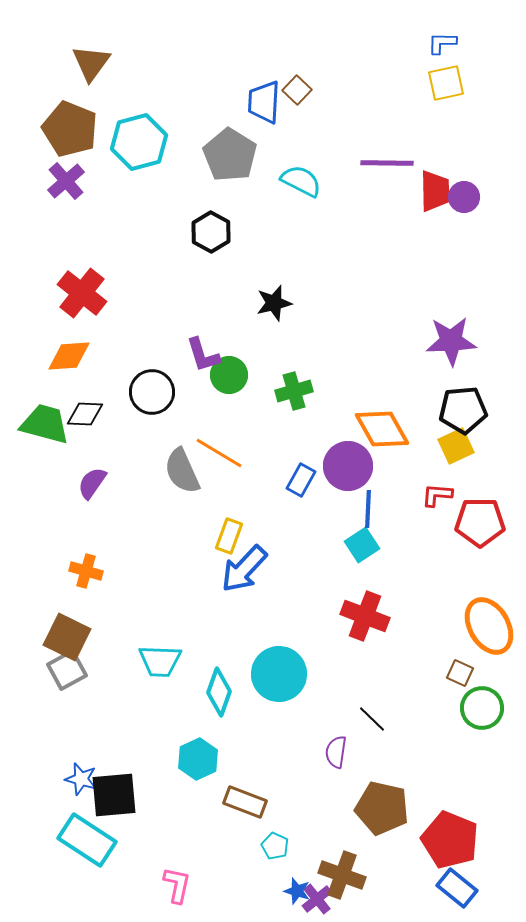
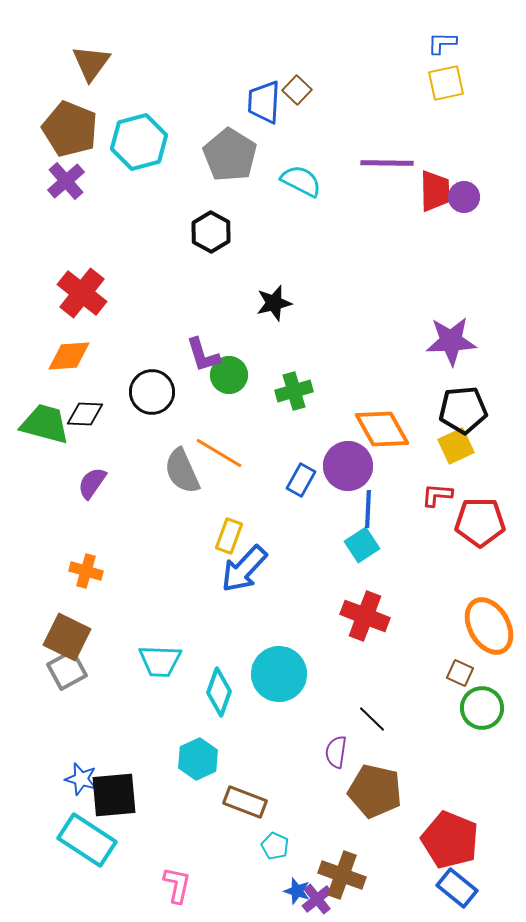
brown pentagon at (382, 808): moved 7 px left, 17 px up
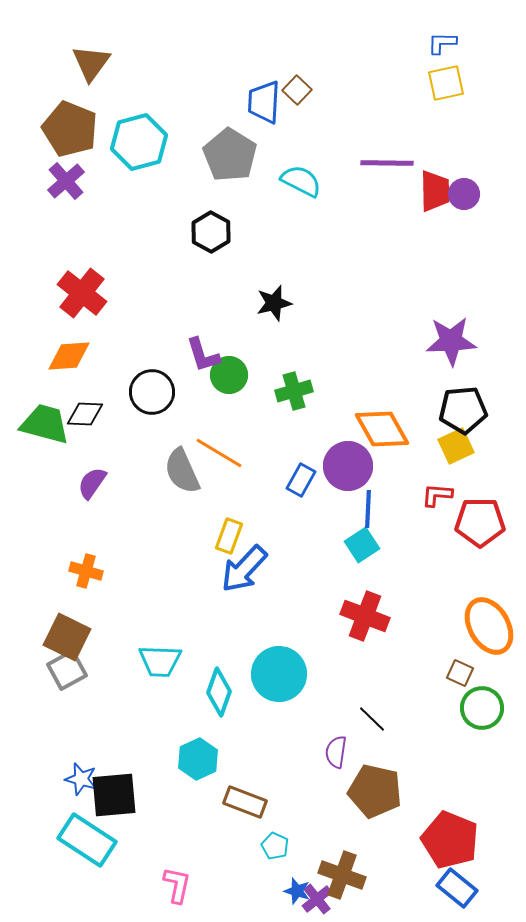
purple circle at (464, 197): moved 3 px up
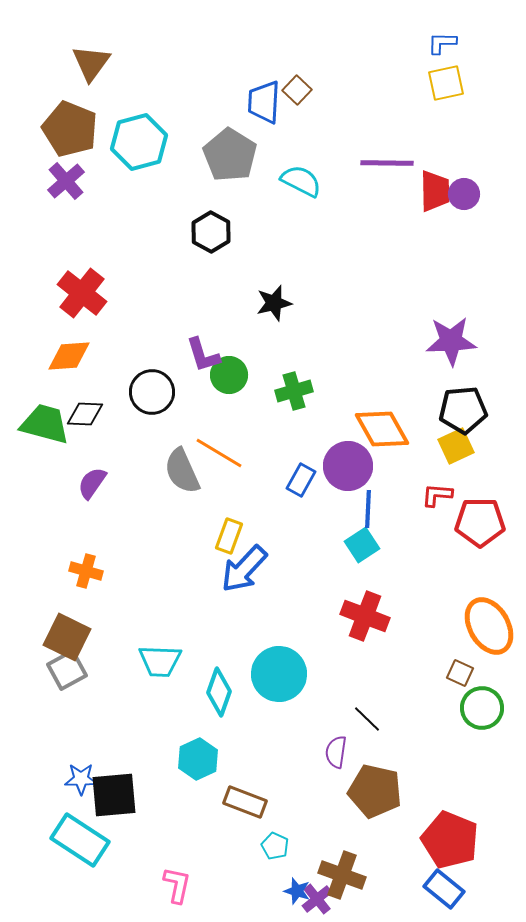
black line at (372, 719): moved 5 px left
blue star at (81, 779): rotated 16 degrees counterclockwise
cyan rectangle at (87, 840): moved 7 px left
blue rectangle at (457, 888): moved 13 px left, 1 px down
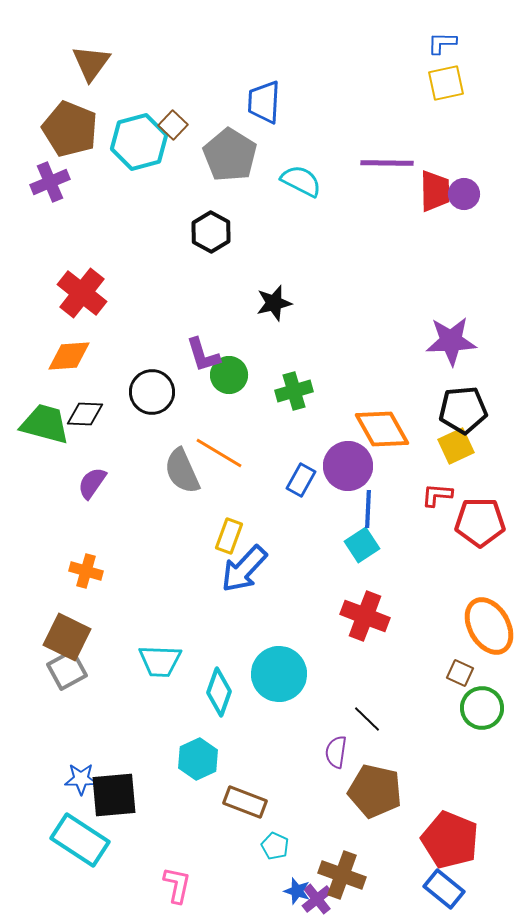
brown square at (297, 90): moved 124 px left, 35 px down
purple cross at (66, 181): moved 16 px left, 1 px down; rotated 18 degrees clockwise
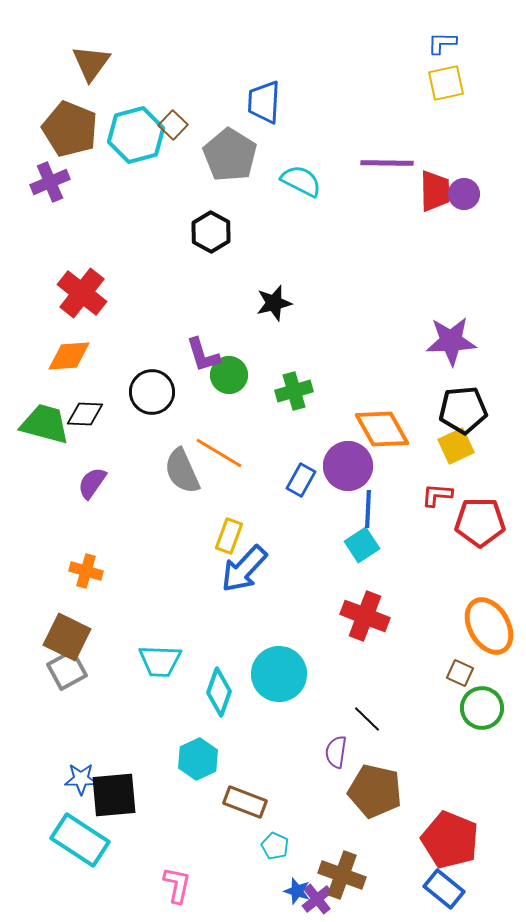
cyan hexagon at (139, 142): moved 3 px left, 7 px up
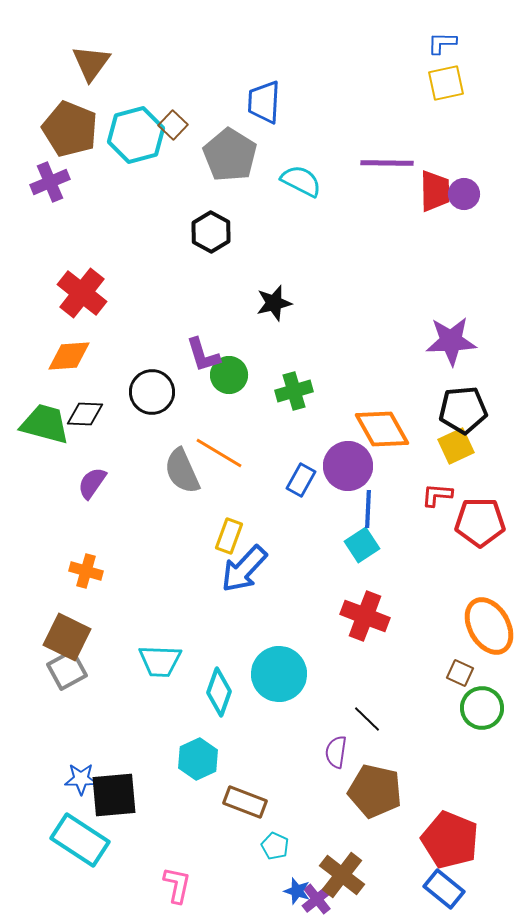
brown cross at (342, 875): rotated 18 degrees clockwise
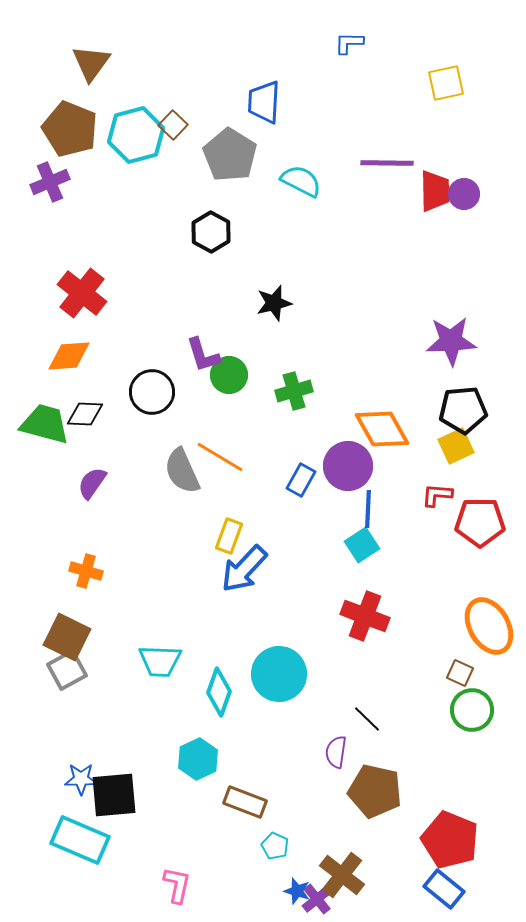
blue L-shape at (442, 43): moved 93 px left
orange line at (219, 453): moved 1 px right, 4 px down
green circle at (482, 708): moved 10 px left, 2 px down
cyan rectangle at (80, 840): rotated 10 degrees counterclockwise
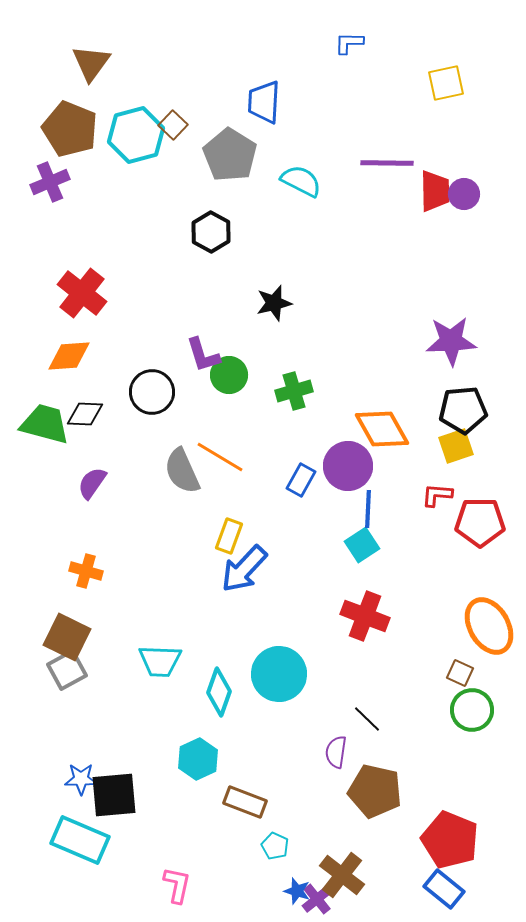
yellow square at (456, 446): rotated 6 degrees clockwise
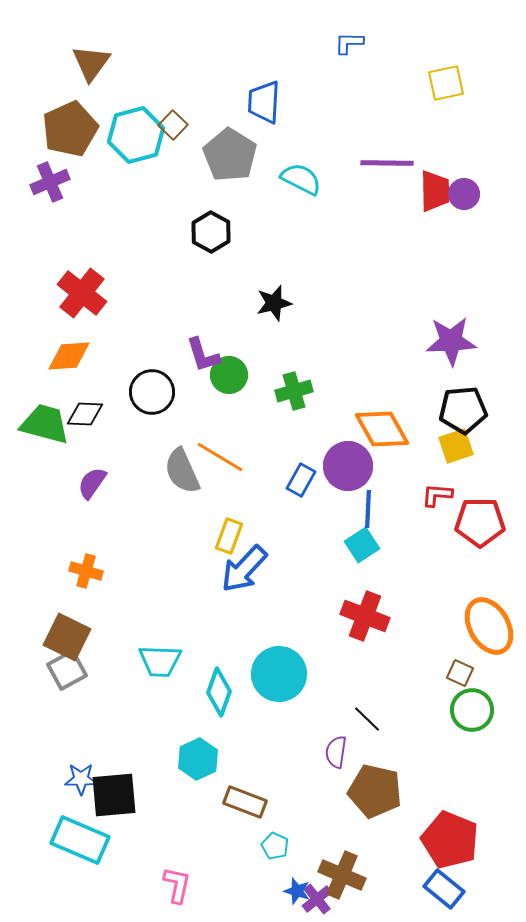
brown pentagon at (70, 129): rotated 26 degrees clockwise
cyan semicircle at (301, 181): moved 2 px up
brown cross at (342, 875): rotated 15 degrees counterclockwise
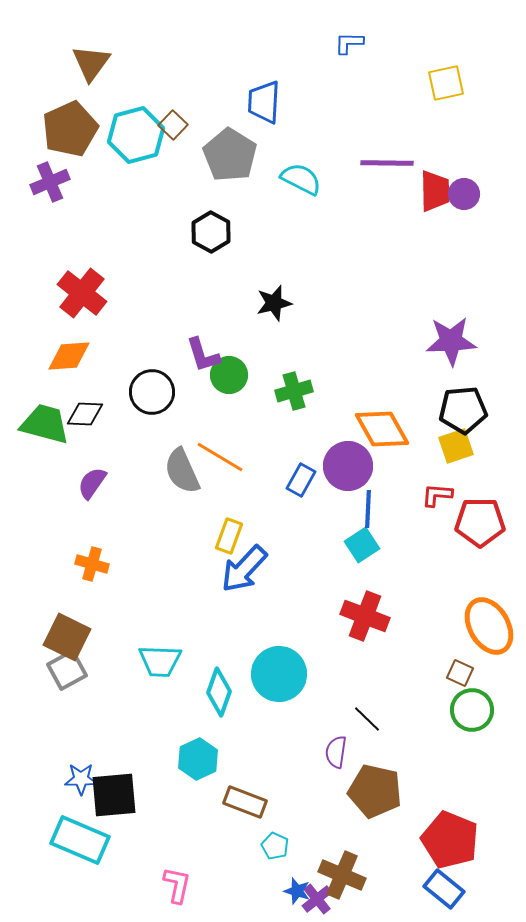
orange cross at (86, 571): moved 6 px right, 7 px up
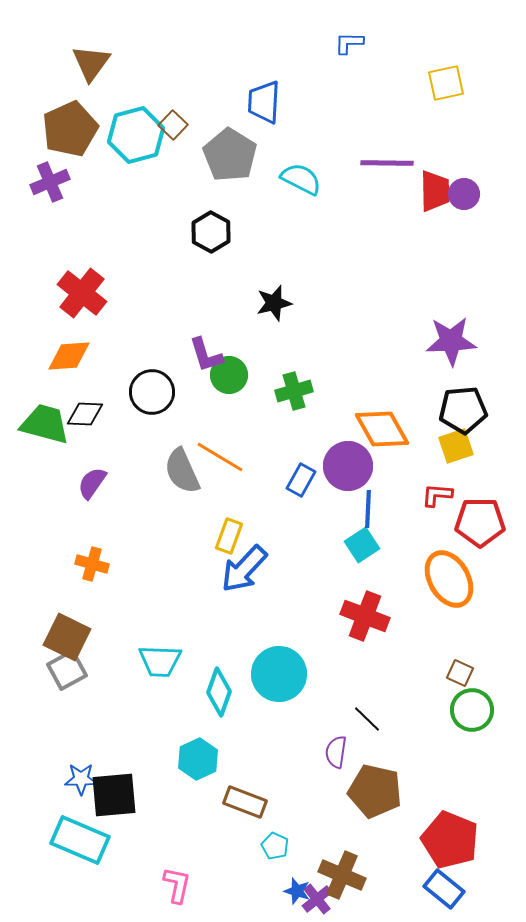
purple L-shape at (203, 355): moved 3 px right
orange ellipse at (489, 626): moved 40 px left, 47 px up
